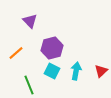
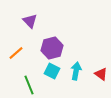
red triangle: moved 3 px down; rotated 40 degrees counterclockwise
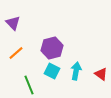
purple triangle: moved 17 px left, 2 px down
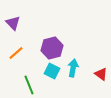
cyan arrow: moved 3 px left, 3 px up
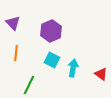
purple hexagon: moved 1 px left, 17 px up; rotated 10 degrees counterclockwise
orange line: rotated 42 degrees counterclockwise
cyan square: moved 11 px up
green line: rotated 48 degrees clockwise
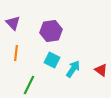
purple hexagon: rotated 15 degrees clockwise
cyan arrow: moved 1 px down; rotated 24 degrees clockwise
red triangle: moved 4 px up
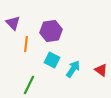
orange line: moved 10 px right, 9 px up
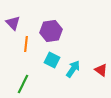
green line: moved 6 px left, 1 px up
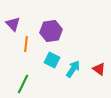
purple triangle: moved 1 px down
red triangle: moved 2 px left, 1 px up
